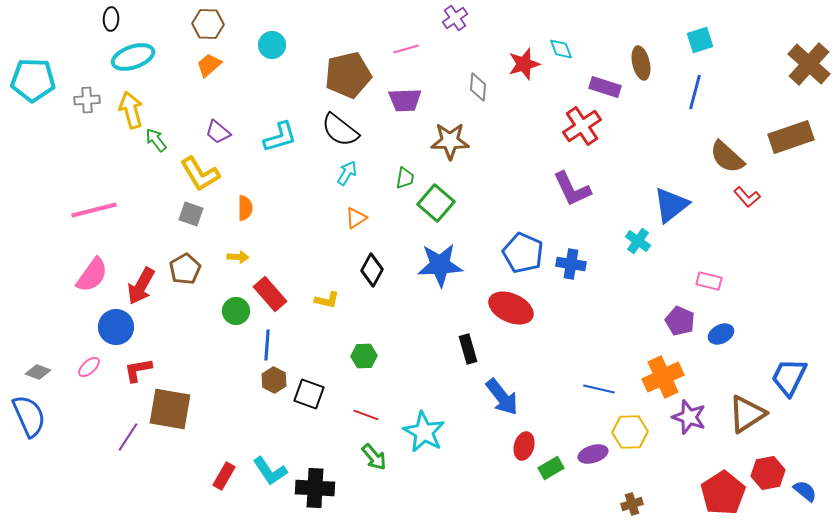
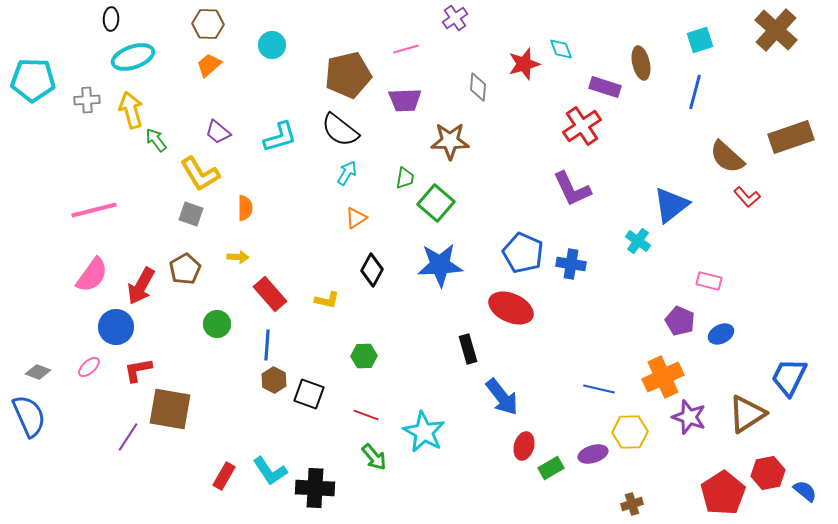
brown cross at (809, 64): moved 33 px left, 34 px up
green circle at (236, 311): moved 19 px left, 13 px down
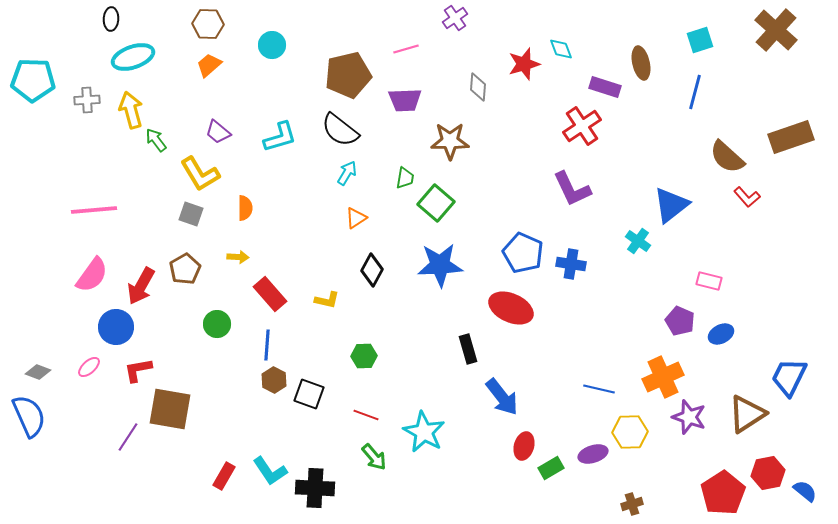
pink line at (94, 210): rotated 9 degrees clockwise
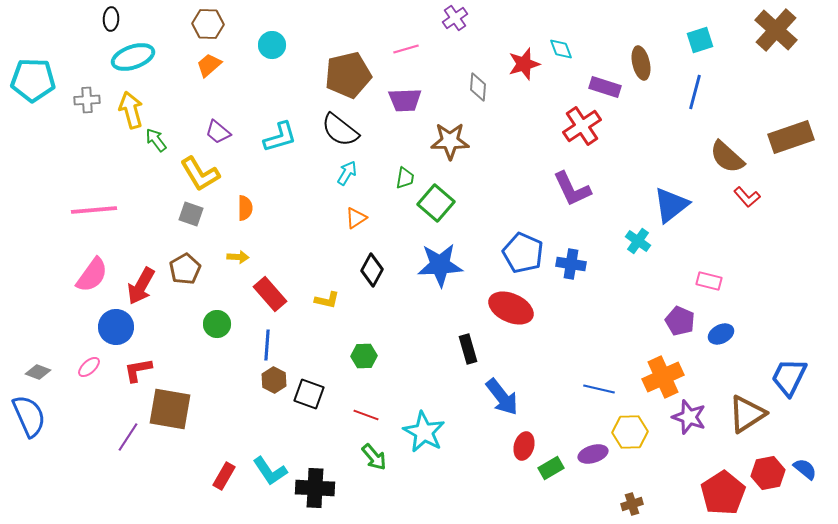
blue semicircle at (805, 491): moved 22 px up
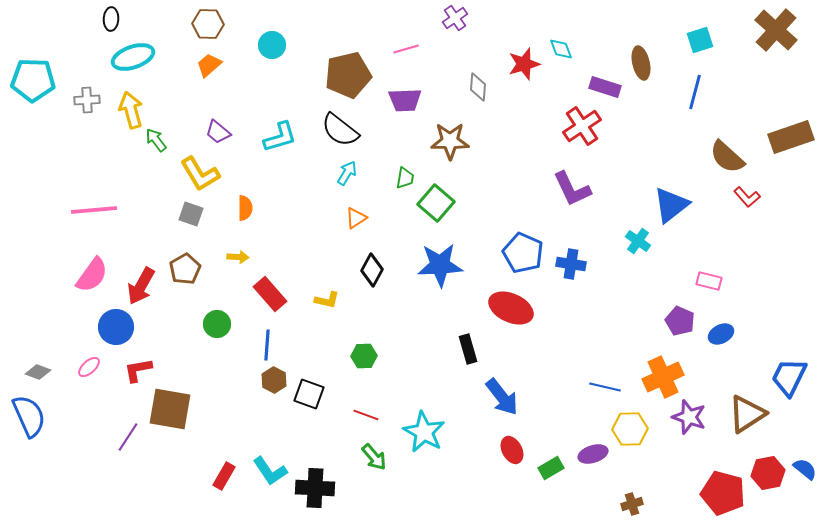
blue line at (599, 389): moved 6 px right, 2 px up
yellow hexagon at (630, 432): moved 3 px up
red ellipse at (524, 446): moved 12 px left, 4 px down; rotated 44 degrees counterclockwise
red pentagon at (723, 493): rotated 24 degrees counterclockwise
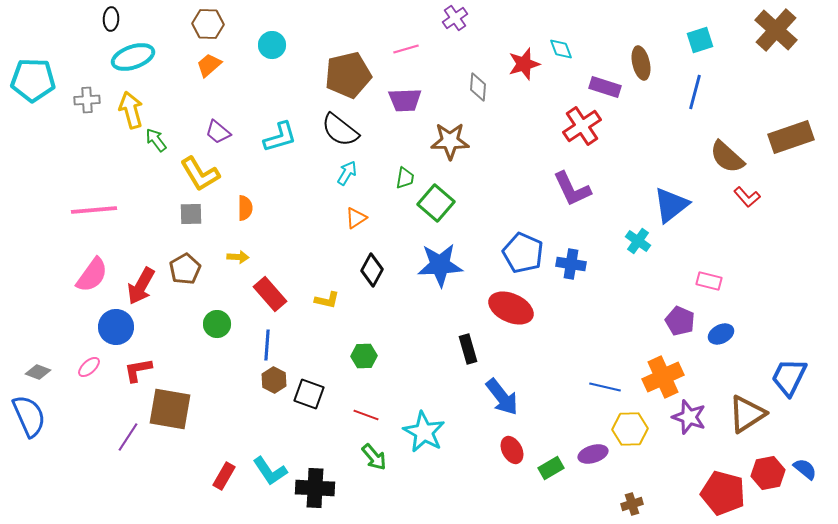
gray square at (191, 214): rotated 20 degrees counterclockwise
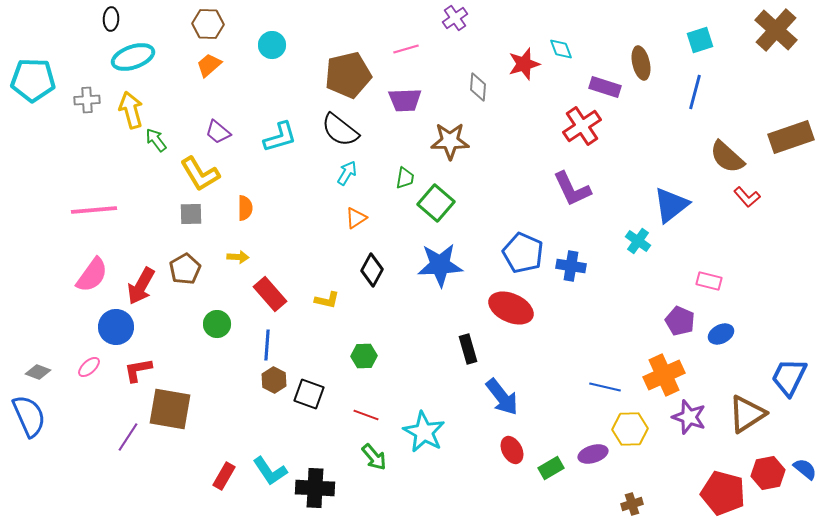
blue cross at (571, 264): moved 2 px down
orange cross at (663, 377): moved 1 px right, 2 px up
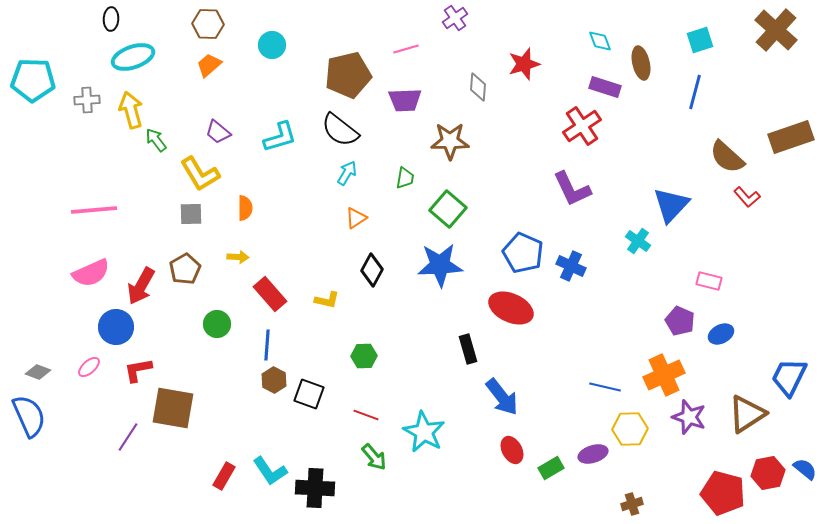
cyan diamond at (561, 49): moved 39 px right, 8 px up
green square at (436, 203): moved 12 px right, 6 px down
blue triangle at (671, 205): rotated 9 degrees counterclockwise
blue cross at (571, 266): rotated 16 degrees clockwise
pink semicircle at (92, 275): moved 1 px left, 2 px up; rotated 30 degrees clockwise
brown square at (170, 409): moved 3 px right, 1 px up
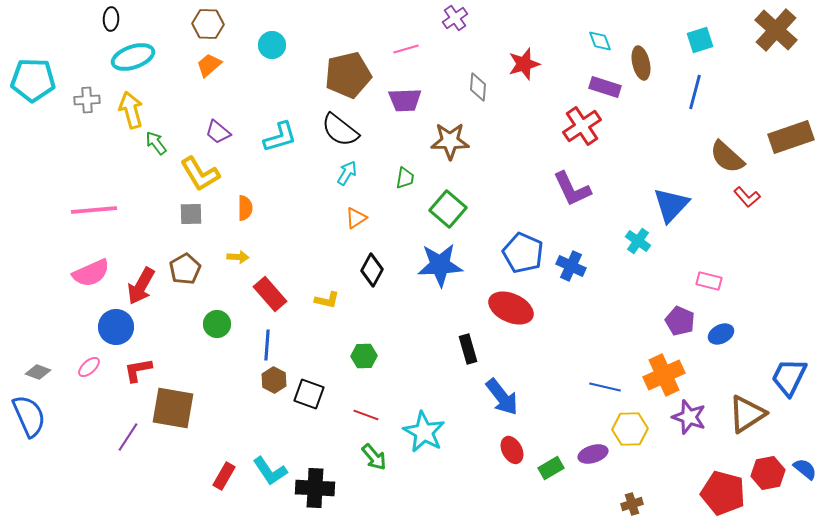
green arrow at (156, 140): moved 3 px down
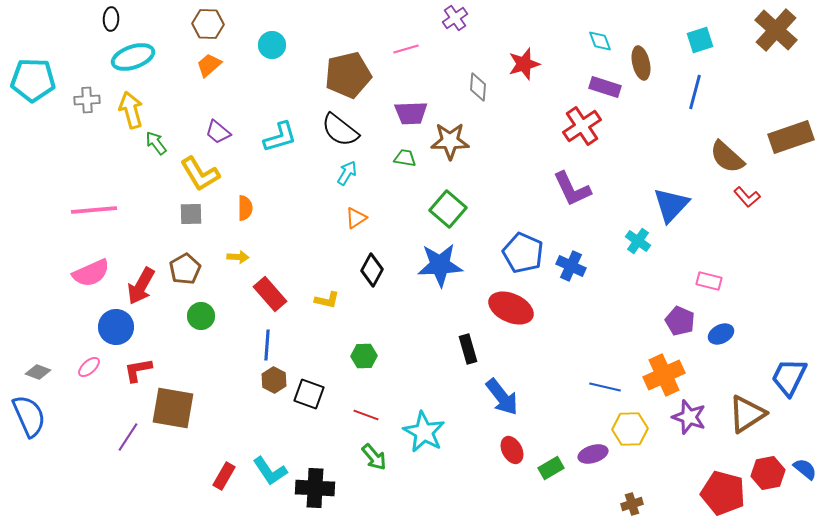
purple trapezoid at (405, 100): moved 6 px right, 13 px down
green trapezoid at (405, 178): moved 20 px up; rotated 90 degrees counterclockwise
green circle at (217, 324): moved 16 px left, 8 px up
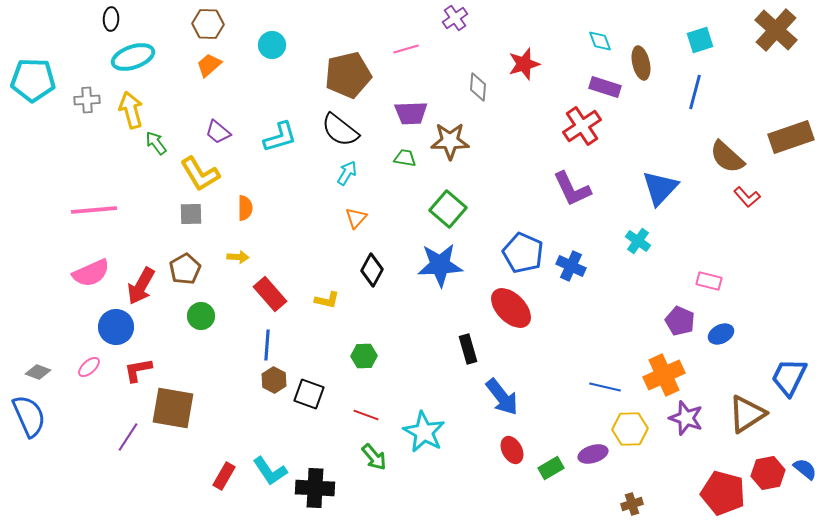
blue triangle at (671, 205): moved 11 px left, 17 px up
orange triangle at (356, 218): rotated 15 degrees counterclockwise
red ellipse at (511, 308): rotated 21 degrees clockwise
purple star at (689, 417): moved 3 px left, 1 px down
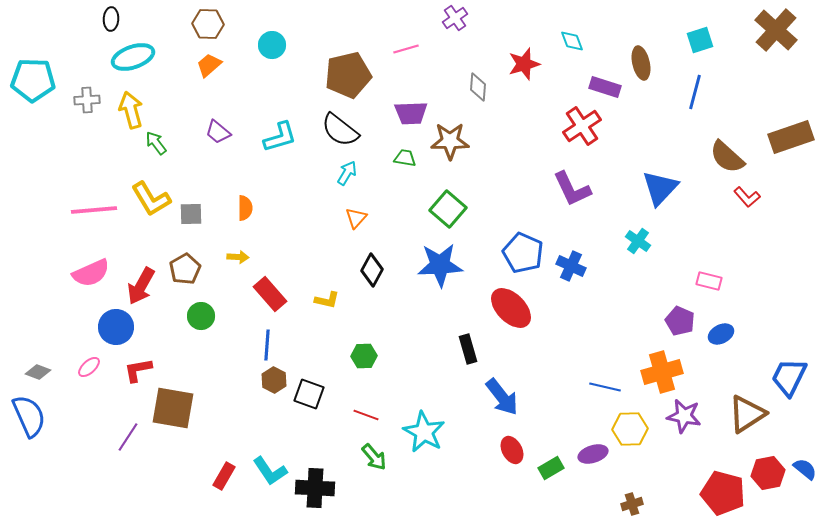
cyan diamond at (600, 41): moved 28 px left
yellow L-shape at (200, 174): moved 49 px left, 25 px down
orange cross at (664, 375): moved 2 px left, 3 px up; rotated 9 degrees clockwise
purple star at (686, 418): moved 2 px left, 2 px up; rotated 8 degrees counterclockwise
